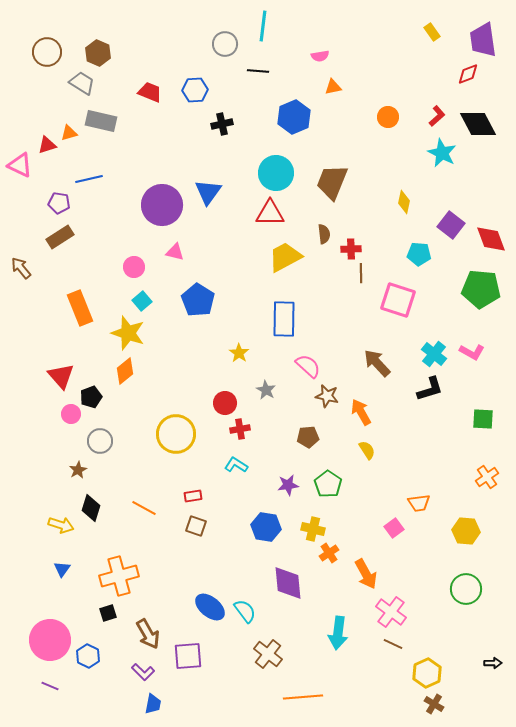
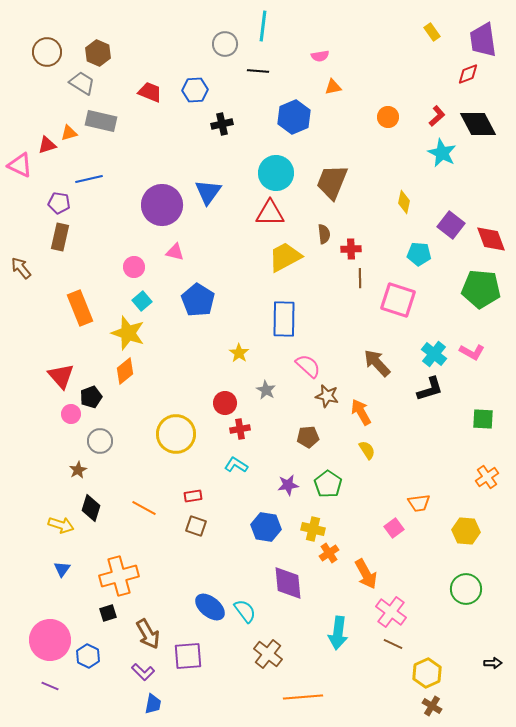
brown rectangle at (60, 237): rotated 44 degrees counterclockwise
brown line at (361, 273): moved 1 px left, 5 px down
brown cross at (434, 704): moved 2 px left, 2 px down
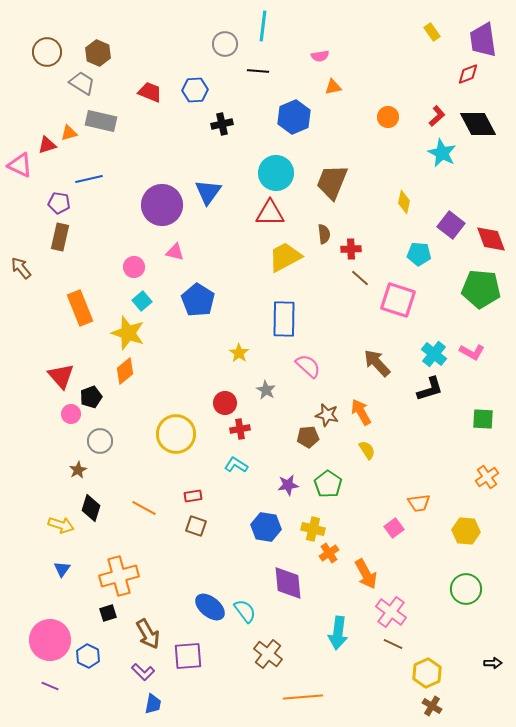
brown line at (360, 278): rotated 48 degrees counterclockwise
brown star at (327, 396): moved 19 px down
